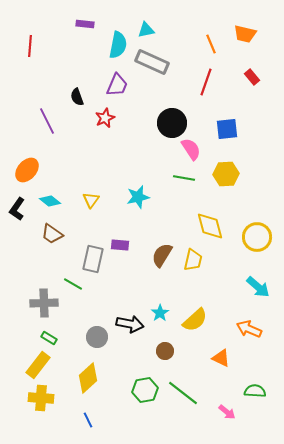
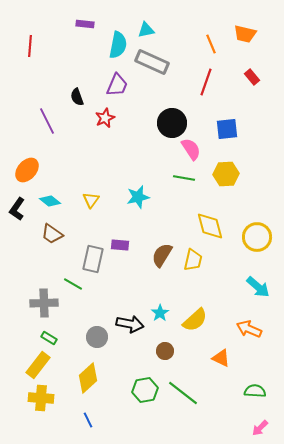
pink arrow at (227, 412): moved 33 px right, 16 px down; rotated 96 degrees clockwise
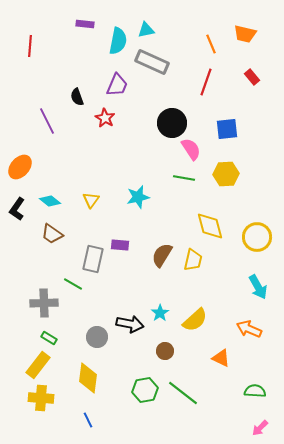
cyan semicircle at (118, 45): moved 4 px up
red star at (105, 118): rotated 18 degrees counterclockwise
orange ellipse at (27, 170): moved 7 px left, 3 px up
cyan arrow at (258, 287): rotated 20 degrees clockwise
yellow diamond at (88, 378): rotated 40 degrees counterclockwise
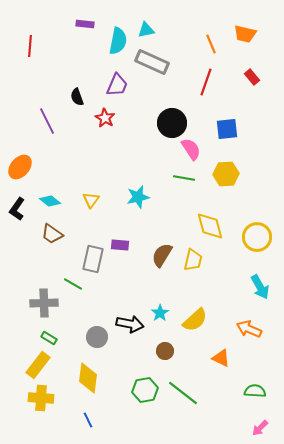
cyan arrow at (258, 287): moved 2 px right
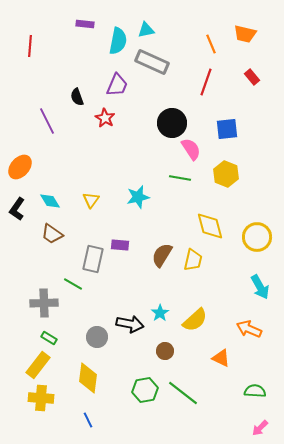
yellow hexagon at (226, 174): rotated 25 degrees clockwise
green line at (184, 178): moved 4 px left
cyan diamond at (50, 201): rotated 20 degrees clockwise
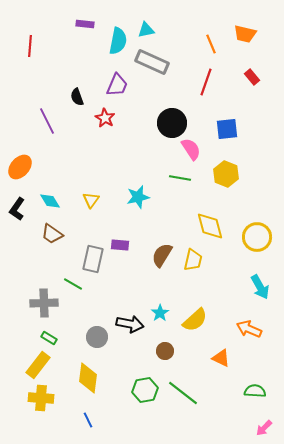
pink arrow at (260, 428): moved 4 px right
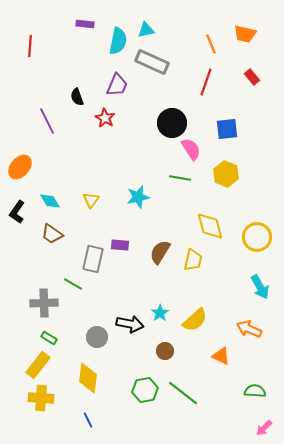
black L-shape at (17, 209): moved 3 px down
brown semicircle at (162, 255): moved 2 px left, 3 px up
orange triangle at (221, 358): moved 2 px up
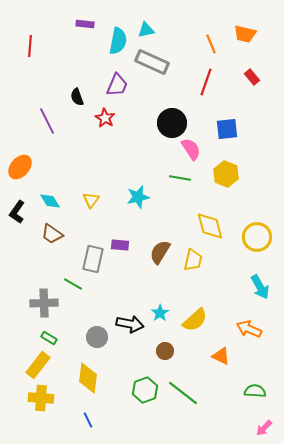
green hexagon at (145, 390): rotated 10 degrees counterclockwise
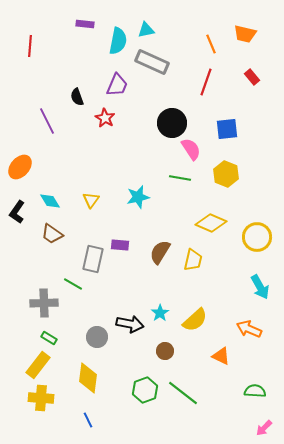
yellow diamond at (210, 226): moved 1 px right, 3 px up; rotated 52 degrees counterclockwise
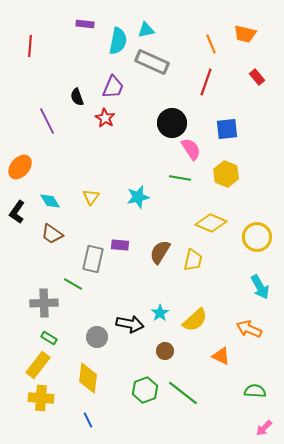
red rectangle at (252, 77): moved 5 px right
purple trapezoid at (117, 85): moved 4 px left, 2 px down
yellow triangle at (91, 200): moved 3 px up
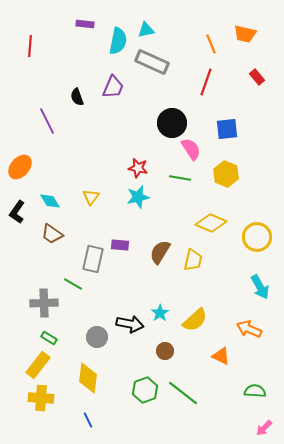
red star at (105, 118): moved 33 px right, 50 px down; rotated 18 degrees counterclockwise
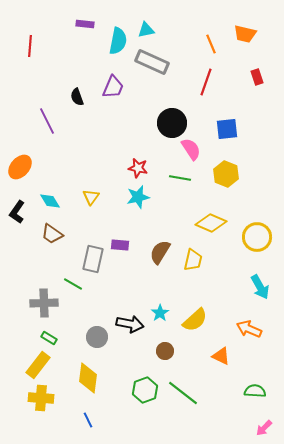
red rectangle at (257, 77): rotated 21 degrees clockwise
